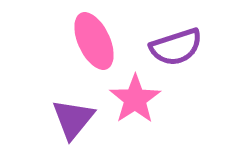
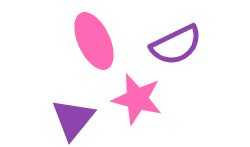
purple semicircle: moved 2 px up; rotated 8 degrees counterclockwise
pink star: moved 2 px right; rotated 24 degrees counterclockwise
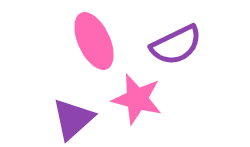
purple triangle: rotated 9 degrees clockwise
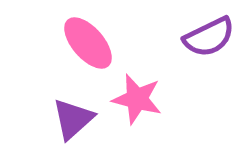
pink ellipse: moved 6 px left, 2 px down; rotated 16 degrees counterclockwise
purple semicircle: moved 33 px right, 8 px up
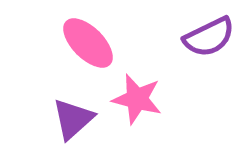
pink ellipse: rotated 4 degrees counterclockwise
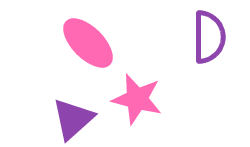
purple semicircle: rotated 64 degrees counterclockwise
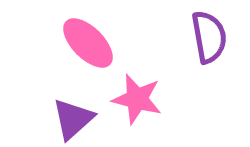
purple semicircle: rotated 10 degrees counterclockwise
